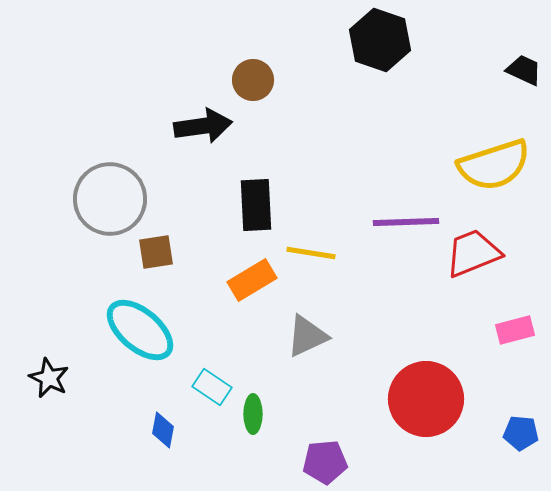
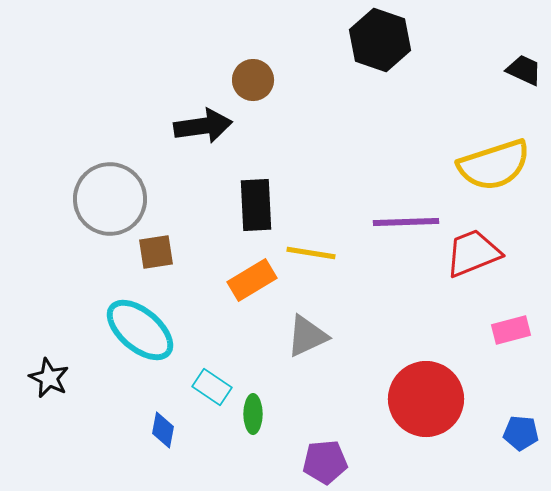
pink rectangle: moved 4 px left
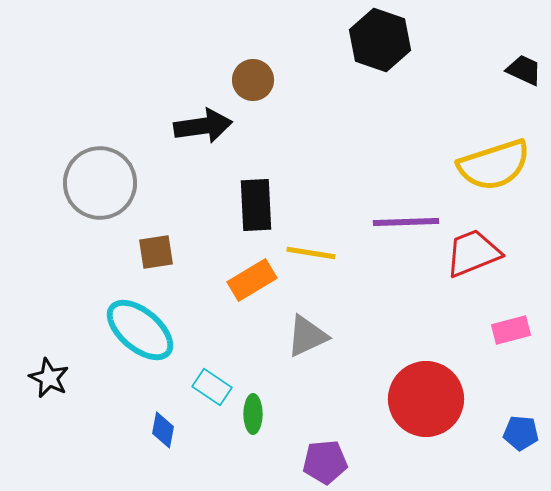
gray circle: moved 10 px left, 16 px up
